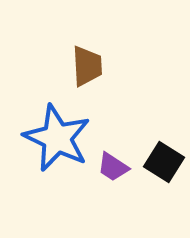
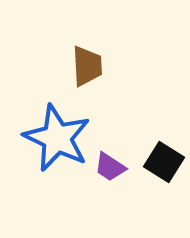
purple trapezoid: moved 3 px left
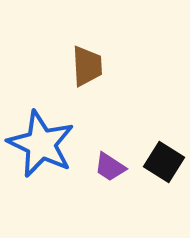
blue star: moved 16 px left, 6 px down
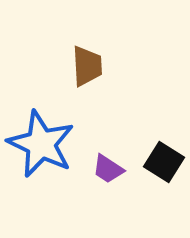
purple trapezoid: moved 2 px left, 2 px down
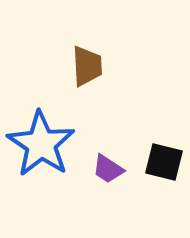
blue star: rotated 8 degrees clockwise
black square: rotated 18 degrees counterclockwise
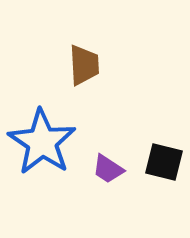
brown trapezoid: moved 3 px left, 1 px up
blue star: moved 1 px right, 2 px up
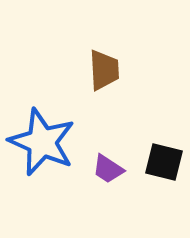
brown trapezoid: moved 20 px right, 5 px down
blue star: rotated 10 degrees counterclockwise
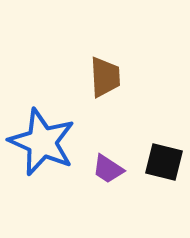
brown trapezoid: moved 1 px right, 7 px down
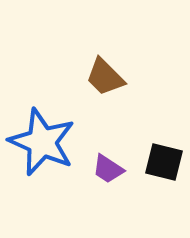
brown trapezoid: rotated 138 degrees clockwise
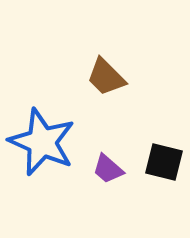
brown trapezoid: moved 1 px right
purple trapezoid: rotated 8 degrees clockwise
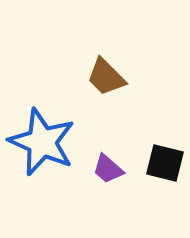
black square: moved 1 px right, 1 px down
